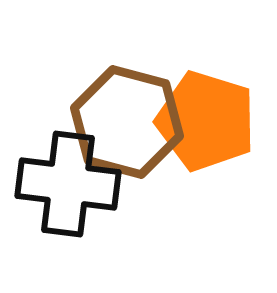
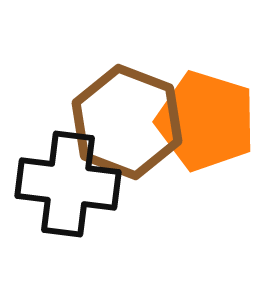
brown hexagon: rotated 6 degrees clockwise
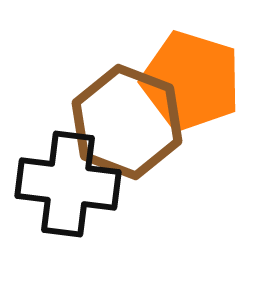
orange pentagon: moved 15 px left, 40 px up
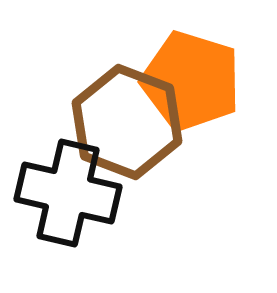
black cross: moved 9 px down; rotated 6 degrees clockwise
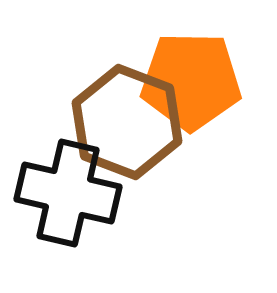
orange pentagon: rotated 16 degrees counterclockwise
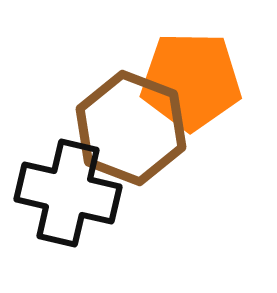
brown hexagon: moved 4 px right, 6 px down
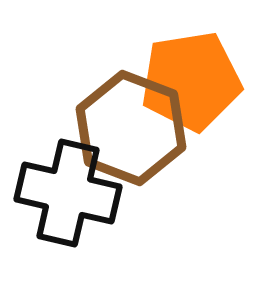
orange pentagon: rotated 10 degrees counterclockwise
